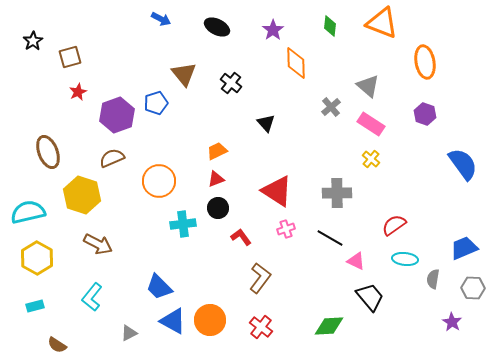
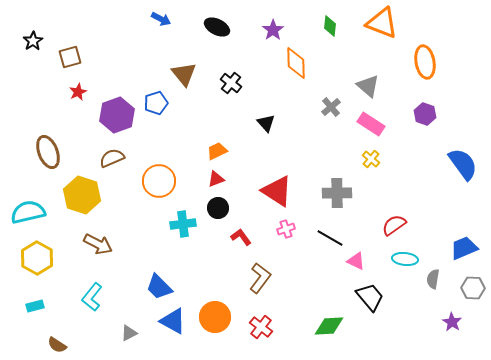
orange circle at (210, 320): moved 5 px right, 3 px up
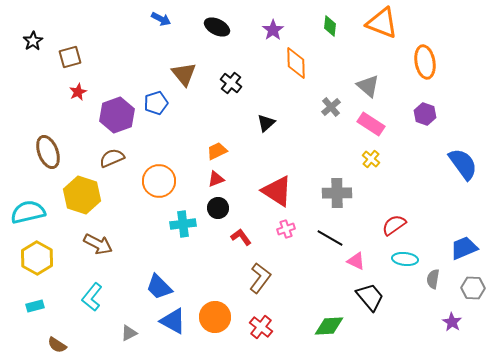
black triangle at (266, 123): rotated 30 degrees clockwise
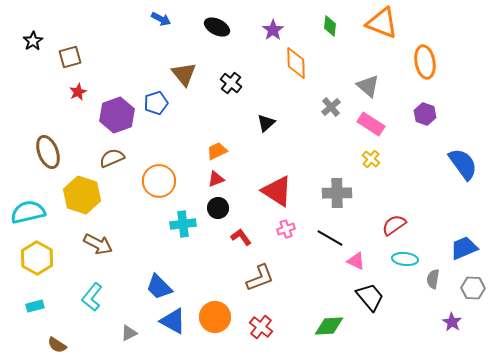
brown L-shape at (260, 278): rotated 32 degrees clockwise
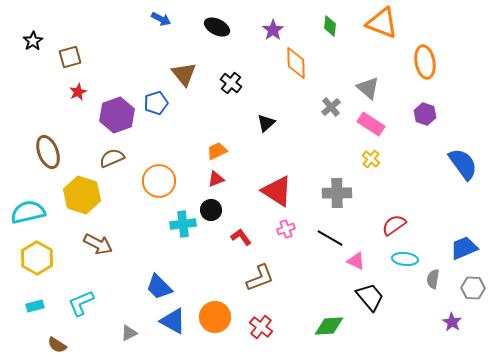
gray triangle at (368, 86): moved 2 px down
black circle at (218, 208): moved 7 px left, 2 px down
cyan L-shape at (92, 297): moved 11 px left, 6 px down; rotated 28 degrees clockwise
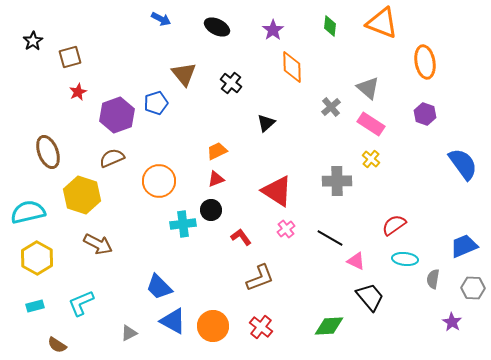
orange diamond at (296, 63): moved 4 px left, 4 px down
gray cross at (337, 193): moved 12 px up
pink cross at (286, 229): rotated 18 degrees counterclockwise
blue trapezoid at (464, 248): moved 2 px up
orange circle at (215, 317): moved 2 px left, 9 px down
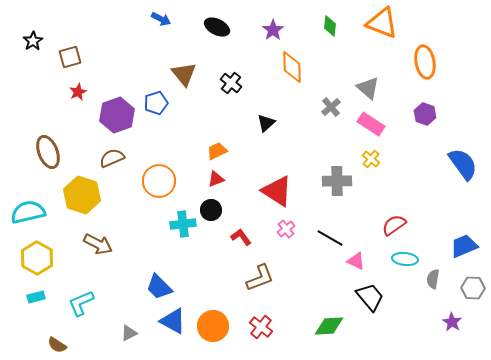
cyan rectangle at (35, 306): moved 1 px right, 9 px up
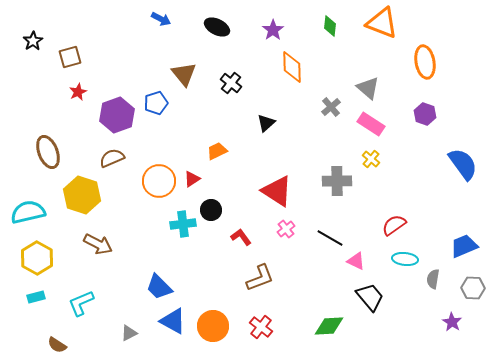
red triangle at (216, 179): moved 24 px left; rotated 12 degrees counterclockwise
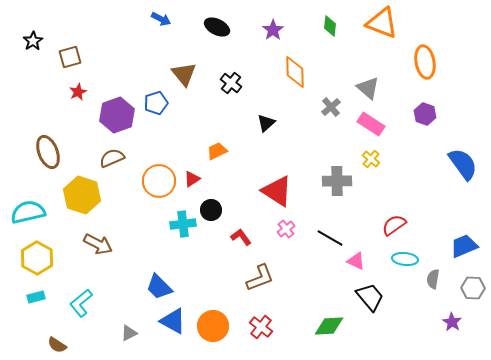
orange diamond at (292, 67): moved 3 px right, 5 px down
cyan L-shape at (81, 303): rotated 16 degrees counterclockwise
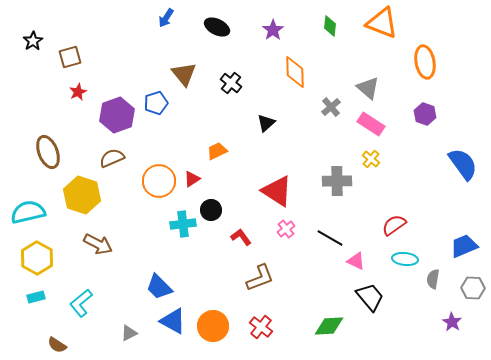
blue arrow at (161, 19): moved 5 px right, 1 px up; rotated 96 degrees clockwise
